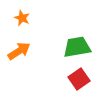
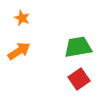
green trapezoid: moved 1 px right
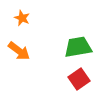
orange arrow: rotated 70 degrees clockwise
